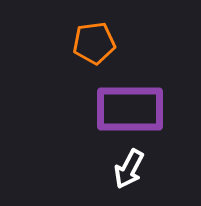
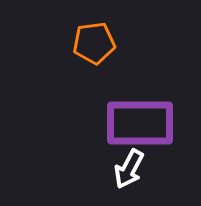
purple rectangle: moved 10 px right, 14 px down
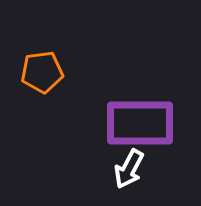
orange pentagon: moved 52 px left, 29 px down
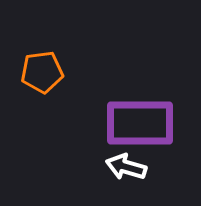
white arrow: moved 3 px left, 2 px up; rotated 78 degrees clockwise
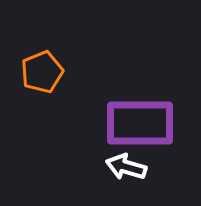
orange pentagon: rotated 15 degrees counterclockwise
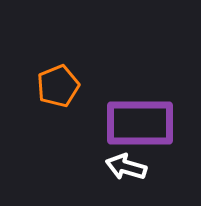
orange pentagon: moved 16 px right, 14 px down
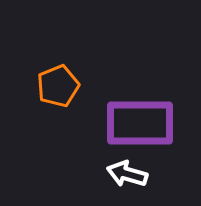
white arrow: moved 1 px right, 7 px down
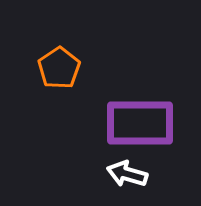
orange pentagon: moved 1 px right, 18 px up; rotated 12 degrees counterclockwise
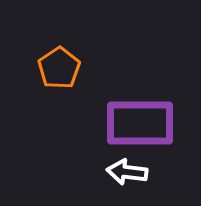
white arrow: moved 2 px up; rotated 9 degrees counterclockwise
